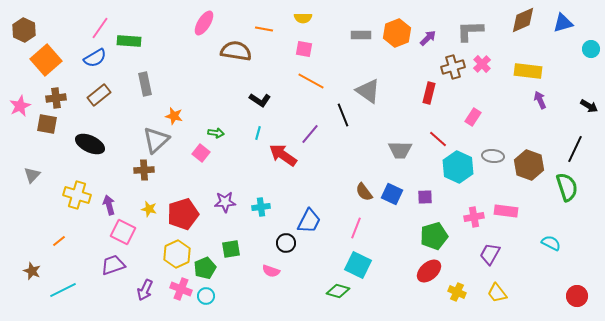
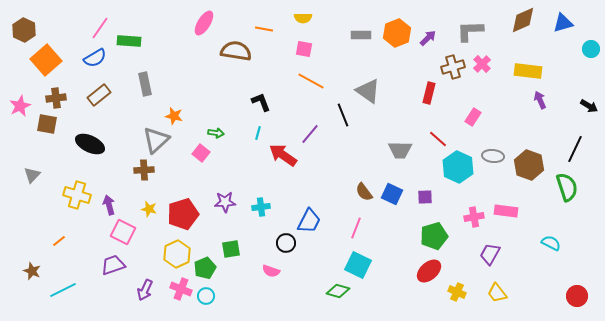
black L-shape at (260, 100): moved 1 px right, 2 px down; rotated 145 degrees counterclockwise
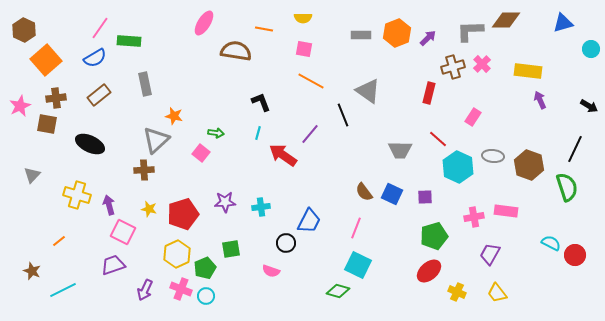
brown diamond at (523, 20): moved 17 px left; rotated 24 degrees clockwise
red circle at (577, 296): moved 2 px left, 41 px up
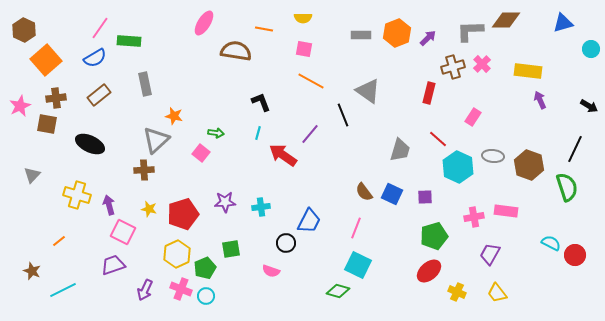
gray trapezoid at (400, 150): rotated 75 degrees counterclockwise
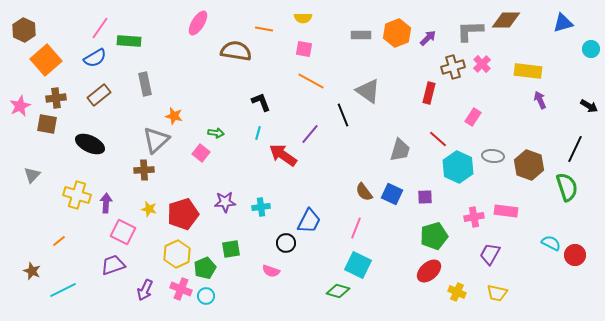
pink ellipse at (204, 23): moved 6 px left
purple arrow at (109, 205): moved 3 px left, 2 px up; rotated 18 degrees clockwise
yellow trapezoid at (497, 293): rotated 40 degrees counterclockwise
